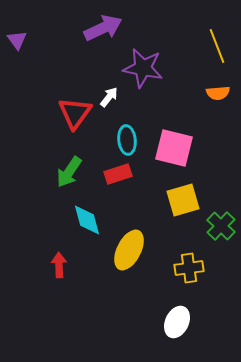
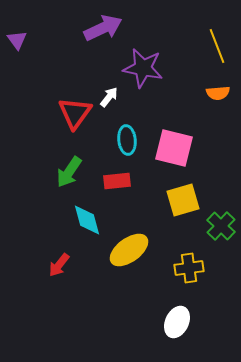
red rectangle: moved 1 px left, 7 px down; rotated 12 degrees clockwise
yellow ellipse: rotated 27 degrees clockwise
red arrow: rotated 140 degrees counterclockwise
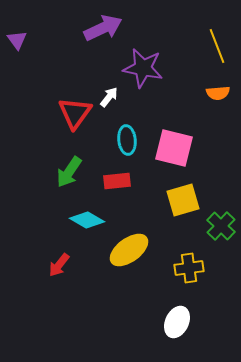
cyan diamond: rotated 44 degrees counterclockwise
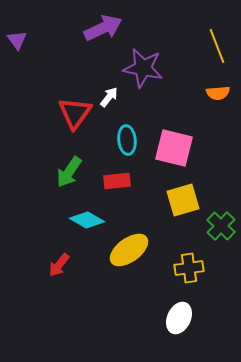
white ellipse: moved 2 px right, 4 px up
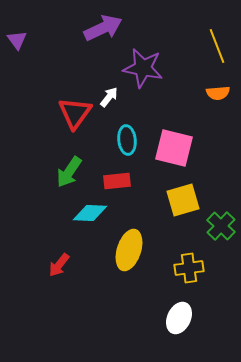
cyan diamond: moved 3 px right, 7 px up; rotated 28 degrees counterclockwise
yellow ellipse: rotated 36 degrees counterclockwise
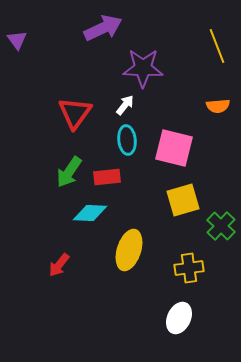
purple star: rotated 9 degrees counterclockwise
orange semicircle: moved 13 px down
white arrow: moved 16 px right, 8 px down
red rectangle: moved 10 px left, 4 px up
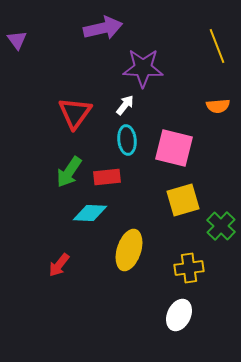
purple arrow: rotated 12 degrees clockwise
white ellipse: moved 3 px up
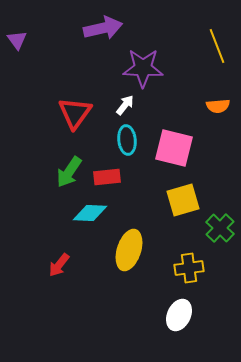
green cross: moved 1 px left, 2 px down
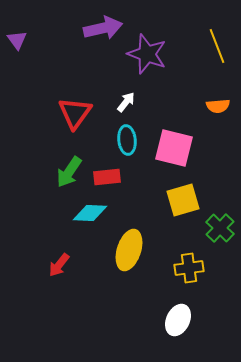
purple star: moved 4 px right, 14 px up; rotated 18 degrees clockwise
white arrow: moved 1 px right, 3 px up
white ellipse: moved 1 px left, 5 px down
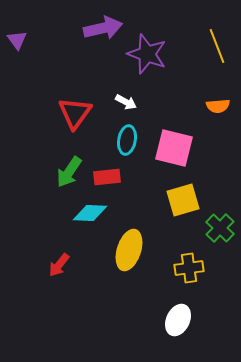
white arrow: rotated 80 degrees clockwise
cyan ellipse: rotated 16 degrees clockwise
